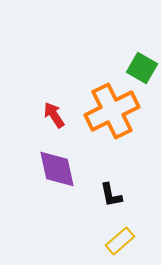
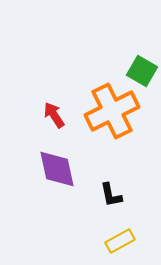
green square: moved 3 px down
yellow rectangle: rotated 12 degrees clockwise
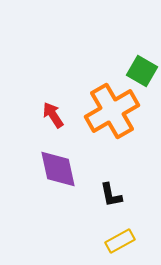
orange cross: rotated 4 degrees counterclockwise
red arrow: moved 1 px left
purple diamond: moved 1 px right
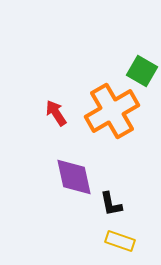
red arrow: moved 3 px right, 2 px up
purple diamond: moved 16 px right, 8 px down
black L-shape: moved 9 px down
yellow rectangle: rotated 48 degrees clockwise
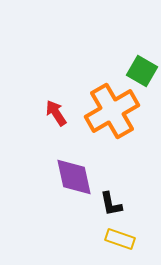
yellow rectangle: moved 2 px up
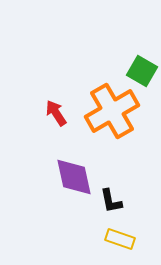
black L-shape: moved 3 px up
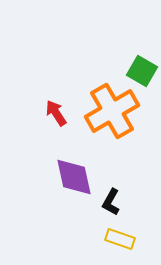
black L-shape: moved 1 px down; rotated 40 degrees clockwise
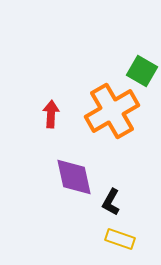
red arrow: moved 5 px left, 1 px down; rotated 36 degrees clockwise
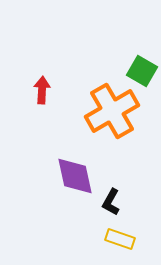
red arrow: moved 9 px left, 24 px up
purple diamond: moved 1 px right, 1 px up
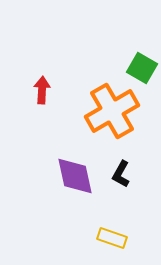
green square: moved 3 px up
black L-shape: moved 10 px right, 28 px up
yellow rectangle: moved 8 px left, 1 px up
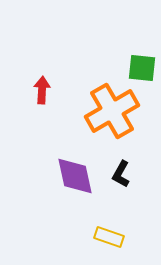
green square: rotated 24 degrees counterclockwise
yellow rectangle: moved 3 px left, 1 px up
